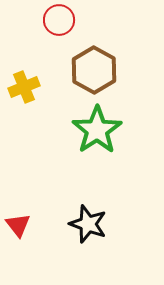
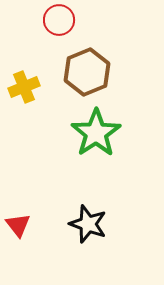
brown hexagon: moved 7 px left, 2 px down; rotated 9 degrees clockwise
green star: moved 1 px left, 3 px down
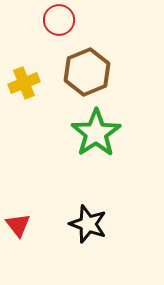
yellow cross: moved 4 px up
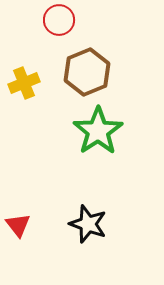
green star: moved 2 px right, 2 px up
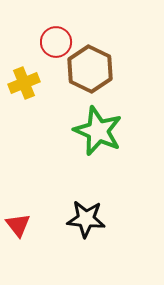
red circle: moved 3 px left, 22 px down
brown hexagon: moved 3 px right, 3 px up; rotated 12 degrees counterclockwise
green star: rotated 15 degrees counterclockwise
black star: moved 2 px left, 5 px up; rotated 15 degrees counterclockwise
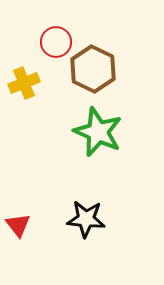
brown hexagon: moved 3 px right
green star: moved 1 px down
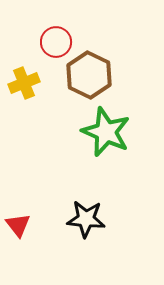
brown hexagon: moved 4 px left, 6 px down
green star: moved 8 px right
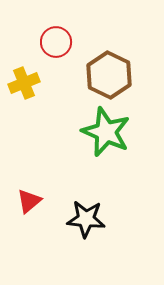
brown hexagon: moved 20 px right
red triangle: moved 11 px right, 24 px up; rotated 28 degrees clockwise
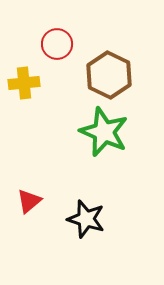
red circle: moved 1 px right, 2 px down
yellow cross: rotated 16 degrees clockwise
green star: moved 2 px left
black star: rotated 12 degrees clockwise
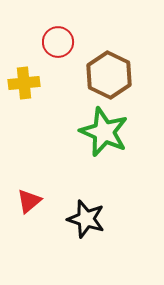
red circle: moved 1 px right, 2 px up
